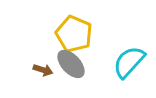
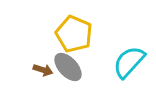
gray ellipse: moved 3 px left, 3 px down
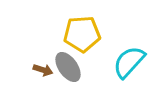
yellow pentagon: moved 8 px right; rotated 27 degrees counterclockwise
gray ellipse: rotated 8 degrees clockwise
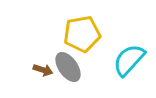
yellow pentagon: rotated 6 degrees counterclockwise
cyan semicircle: moved 2 px up
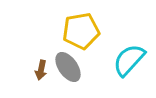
yellow pentagon: moved 1 px left, 3 px up
brown arrow: moved 2 px left; rotated 84 degrees clockwise
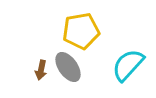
cyan semicircle: moved 1 px left, 5 px down
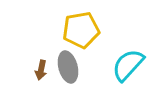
yellow pentagon: moved 1 px up
gray ellipse: rotated 20 degrees clockwise
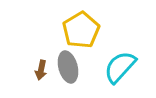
yellow pentagon: rotated 21 degrees counterclockwise
cyan semicircle: moved 8 px left, 2 px down
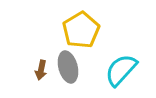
cyan semicircle: moved 1 px right, 3 px down
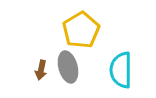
cyan semicircle: rotated 42 degrees counterclockwise
